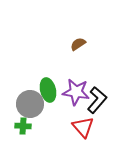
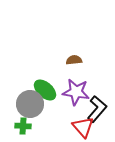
brown semicircle: moved 4 px left, 16 px down; rotated 28 degrees clockwise
green ellipse: moved 3 px left; rotated 35 degrees counterclockwise
black L-shape: moved 9 px down
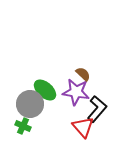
brown semicircle: moved 9 px right, 14 px down; rotated 49 degrees clockwise
green cross: rotated 21 degrees clockwise
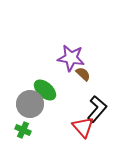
purple star: moved 5 px left, 34 px up
green cross: moved 4 px down
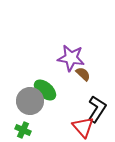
gray circle: moved 3 px up
black L-shape: rotated 8 degrees counterclockwise
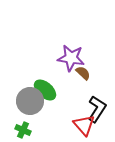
brown semicircle: moved 1 px up
red triangle: moved 1 px right, 2 px up
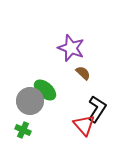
purple star: moved 10 px up; rotated 12 degrees clockwise
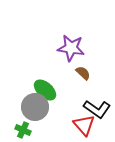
purple star: rotated 12 degrees counterclockwise
gray circle: moved 5 px right, 6 px down
black L-shape: rotated 92 degrees clockwise
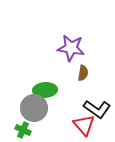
brown semicircle: rotated 56 degrees clockwise
green ellipse: rotated 45 degrees counterclockwise
gray circle: moved 1 px left, 1 px down
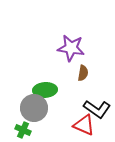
red triangle: rotated 25 degrees counterclockwise
